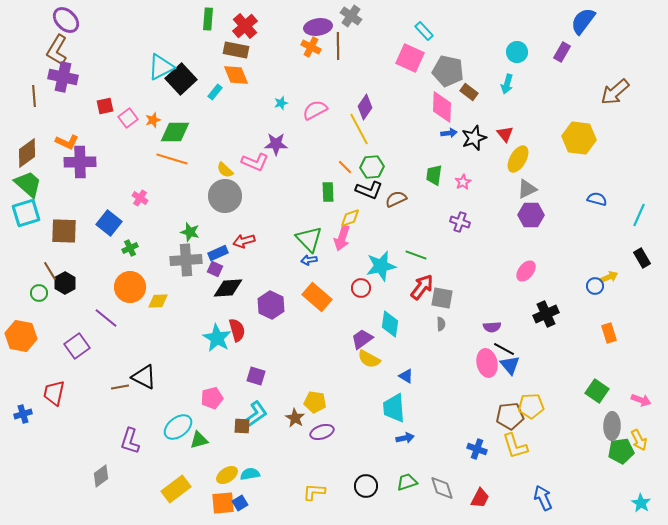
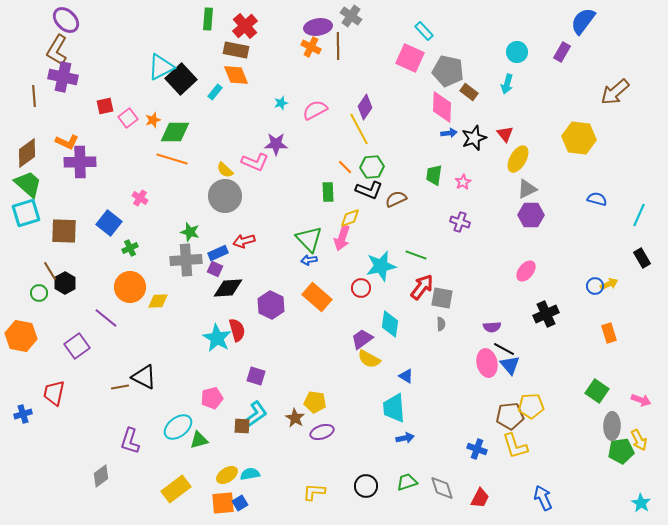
yellow arrow at (609, 277): moved 7 px down
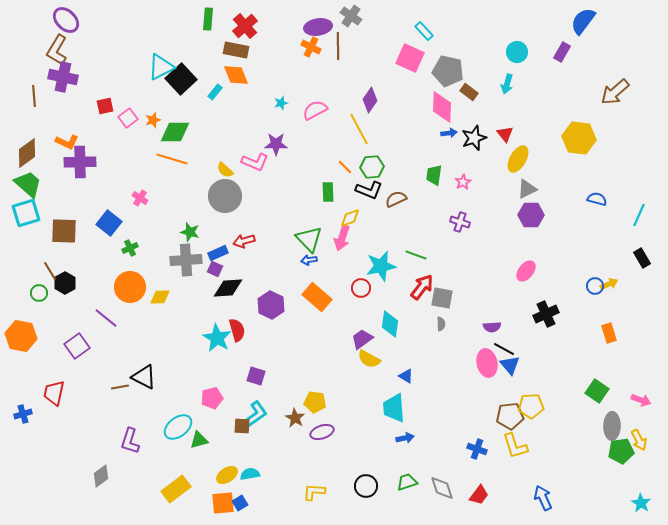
purple diamond at (365, 107): moved 5 px right, 7 px up
yellow diamond at (158, 301): moved 2 px right, 4 px up
red trapezoid at (480, 498): moved 1 px left, 3 px up; rotated 10 degrees clockwise
